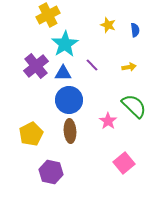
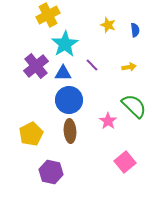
pink square: moved 1 px right, 1 px up
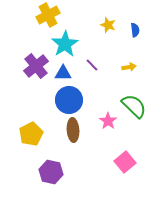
brown ellipse: moved 3 px right, 1 px up
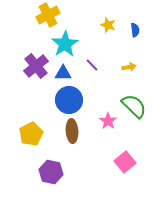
brown ellipse: moved 1 px left, 1 px down
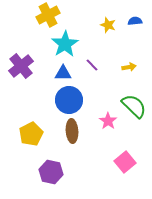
blue semicircle: moved 9 px up; rotated 88 degrees counterclockwise
purple cross: moved 15 px left
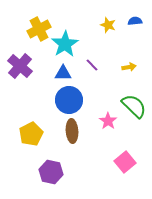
yellow cross: moved 9 px left, 14 px down
purple cross: moved 1 px left; rotated 10 degrees counterclockwise
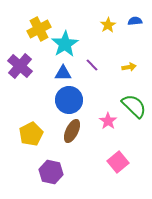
yellow star: rotated 21 degrees clockwise
brown ellipse: rotated 30 degrees clockwise
pink square: moved 7 px left
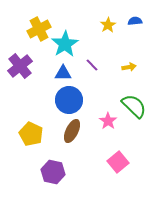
purple cross: rotated 10 degrees clockwise
yellow pentagon: rotated 20 degrees counterclockwise
purple hexagon: moved 2 px right
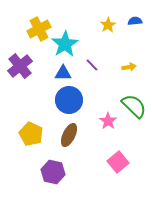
brown ellipse: moved 3 px left, 4 px down
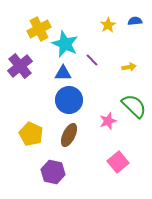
cyan star: rotated 16 degrees counterclockwise
purple line: moved 5 px up
pink star: rotated 18 degrees clockwise
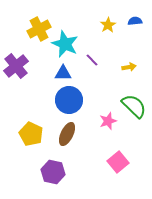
purple cross: moved 4 px left
brown ellipse: moved 2 px left, 1 px up
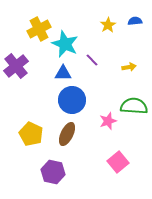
blue circle: moved 3 px right
green semicircle: rotated 40 degrees counterclockwise
